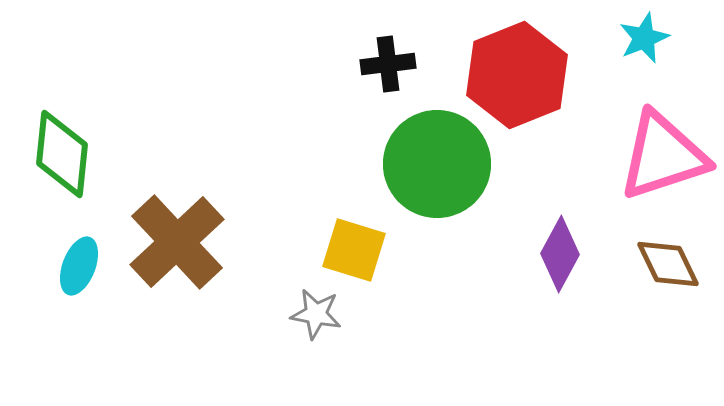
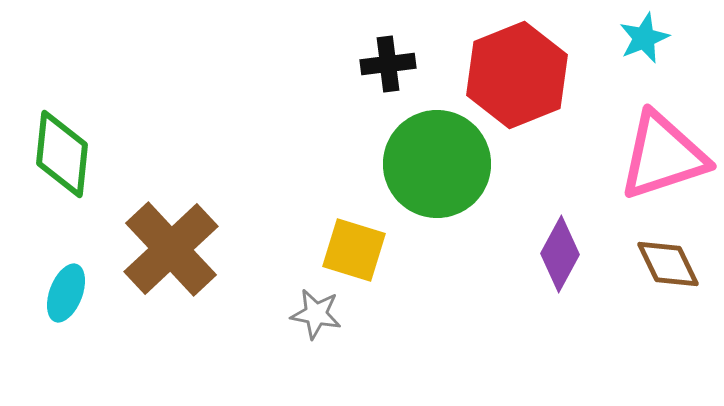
brown cross: moved 6 px left, 7 px down
cyan ellipse: moved 13 px left, 27 px down
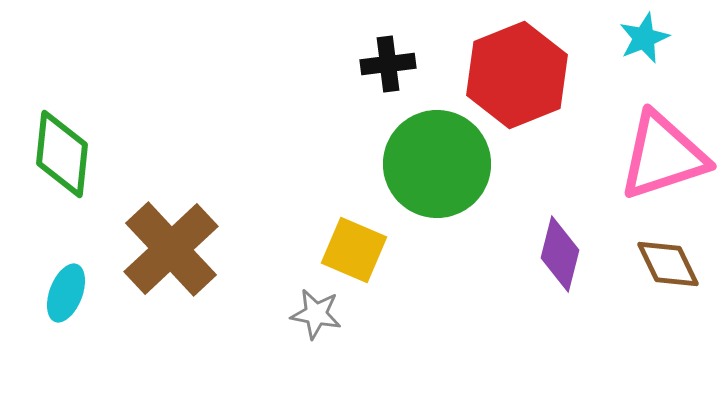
yellow square: rotated 6 degrees clockwise
purple diamond: rotated 14 degrees counterclockwise
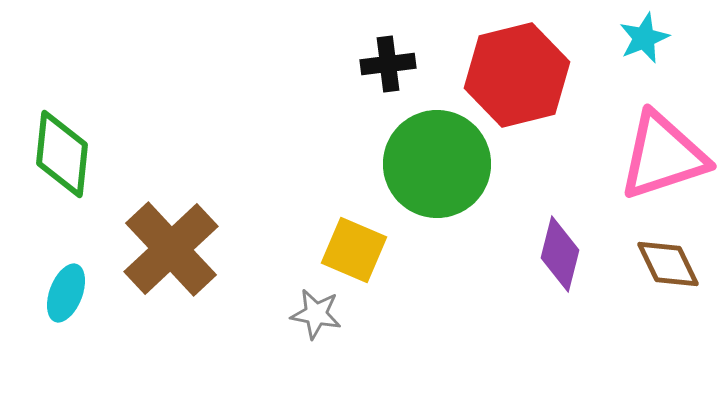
red hexagon: rotated 8 degrees clockwise
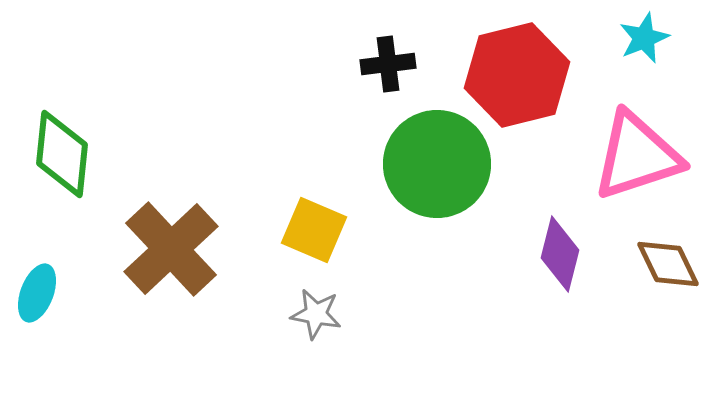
pink triangle: moved 26 px left
yellow square: moved 40 px left, 20 px up
cyan ellipse: moved 29 px left
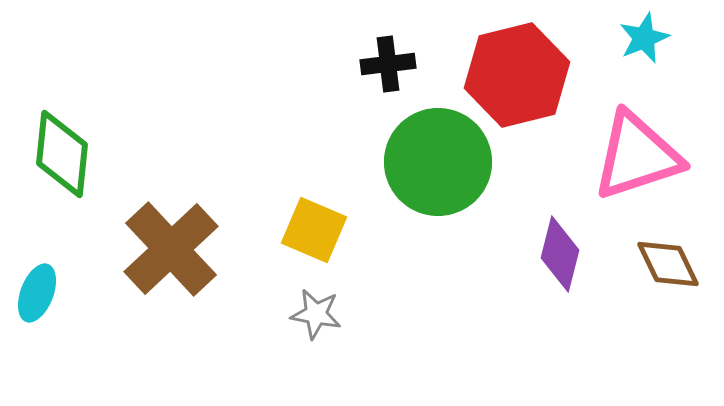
green circle: moved 1 px right, 2 px up
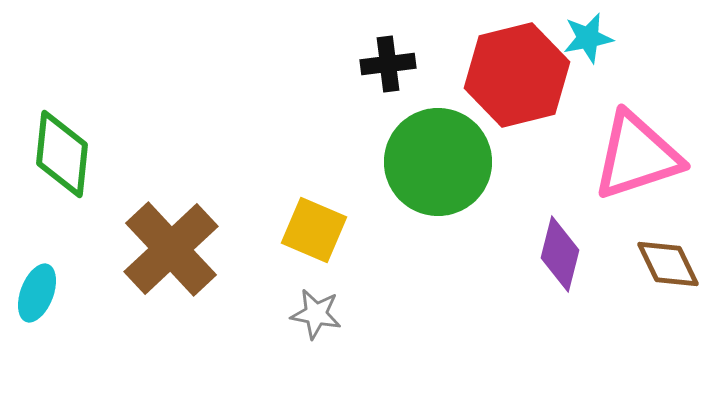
cyan star: moved 56 px left; rotated 12 degrees clockwise
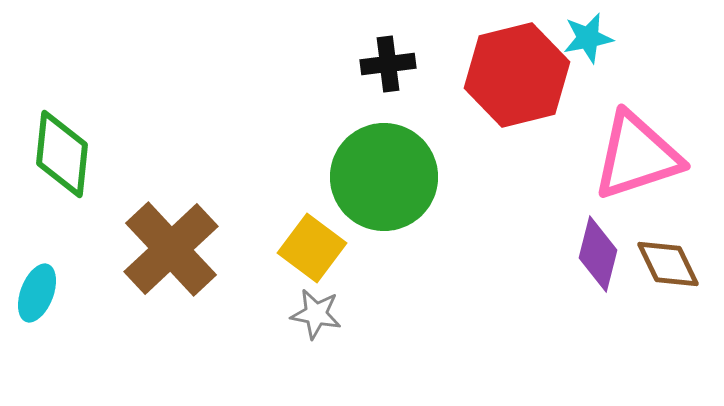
green circle: moved 54 px left, 15 px down
yellow square: moved 2 px left, 18 px down; rotated 14 degrees clockwise
purple diamond: moved 38 px right
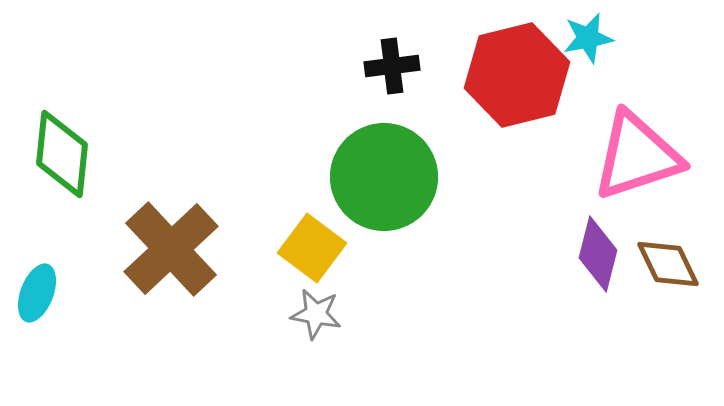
black cross: moved 4 px right, 2 px down
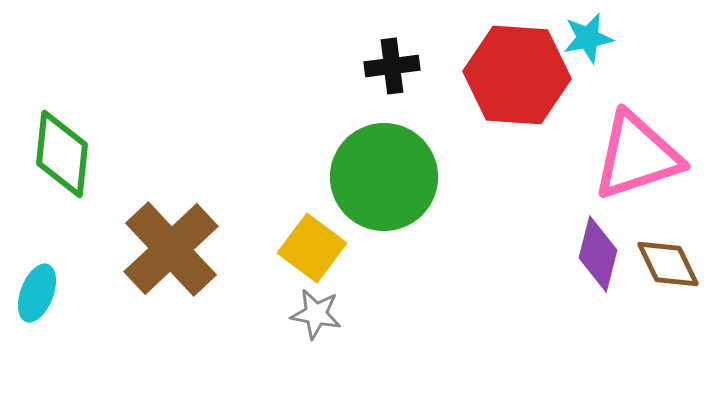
red hexagon: rotated 18 degrees clockwise
